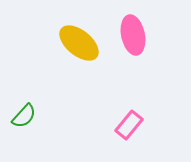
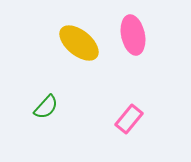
green semicircle: moved 22 px right, 9 px up
pink rectangle: moved 6 px up
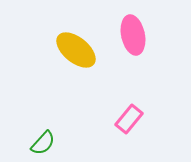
yellow ellipse: moved 3 px left, 7 px down
green semicircle: moved 3 px left, 36 px down
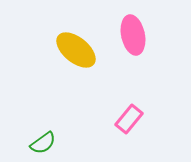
green semicircle: rotated 12 degrees clockwise
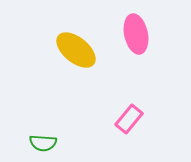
pink ellipse: moved 3 px right, 1 px up
green semicircle: rotated 40 degrees clockwise
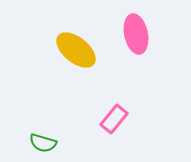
pink rectangle: moved 15 px left
green semicircle: rotated 12 degrees clockwise
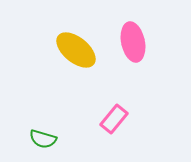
pink ellipse: moved 3 px left, 8 px down
green semicircle: moved 4 px up
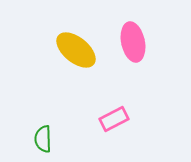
pink rectangle: rotated 24 degrees clockwise
green semicircle: rotated 72 degrees clockwise
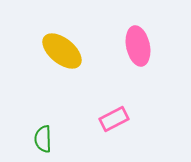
pink ellipse: moved 5 px right, 4 px down
yellow ellipse: moved 14 px left, 1 px down
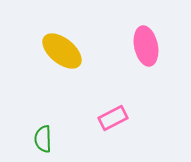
pink ellipse: moved 8 px right
pink rectangle: moved 1 px left, 1 px up
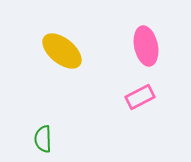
pink rectangle: moved 27 px right, 21 px up
